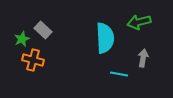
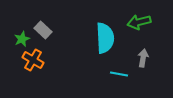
orange cross: rotated 15 degrees clockwise
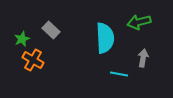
gray rectangle: moved 8 px right
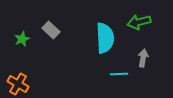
orange cross: moved 15 px left, 24 px down
cyan line: rotated 12 degrees counterclockwise
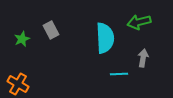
gray rectangle: rotated 18 degrees clockwise
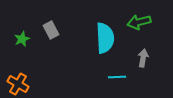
cyan line: moved 2 px left, 3 px down
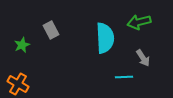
green star: moved 6 px down
gray arrow: rotated 138 degrees clockwise
cyan line: moved 7 px right
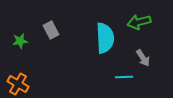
green star: moved 2 px left, 4 px up; rotated 14 degrees clockwise
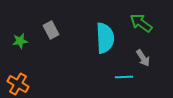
green arrow: moved 2 px right, 1 px down; rotated 50 degrees clockwise
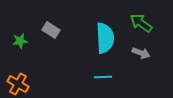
gray rectangle: rotated 30 degrees counterclockwise
gray arrow: moved 2 px left, 5 px up; rotated 36 degrees counterclockwise
cyan line: moved 21 px left
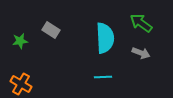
orange cross: moved 3 px right
